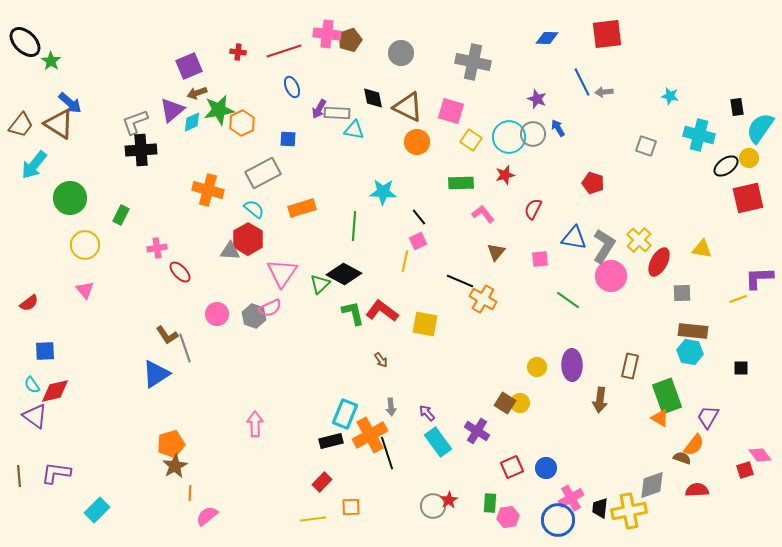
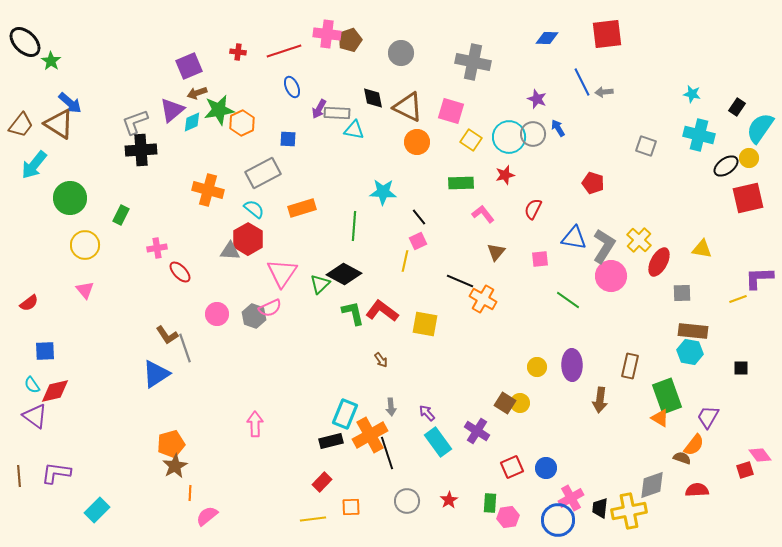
cyan star at (670, 96): moved 22 px right, 2 px up
black rectangle at (737, 107): rotated 42 degrees clockwise
gray circle at (433, 506): moved 26 px left, 5 px up
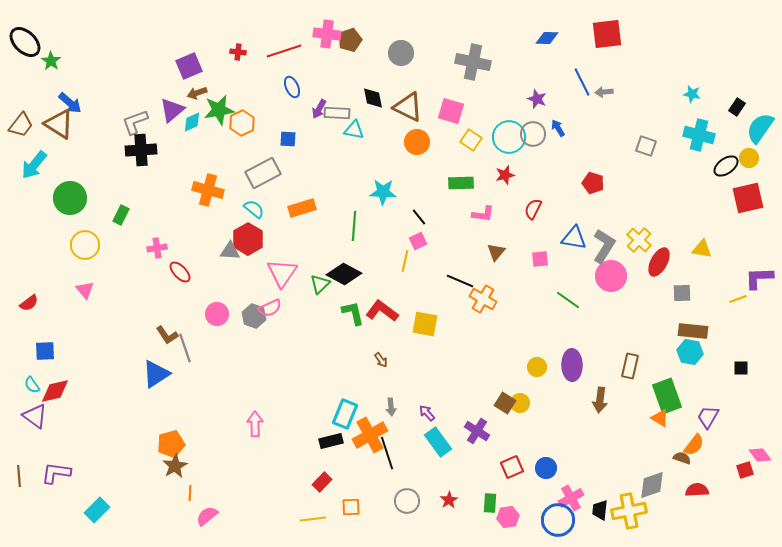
pink L-shape at (483, 214): rotated 135 degrees clockwise
black trapezoid at (600, 508): moved 2 px down
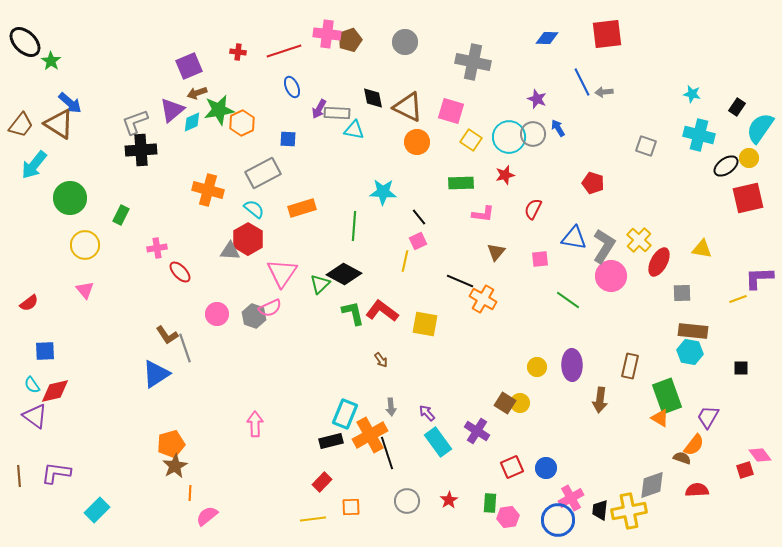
gray circle at (401, 53): moved 4 px right, 11 px up
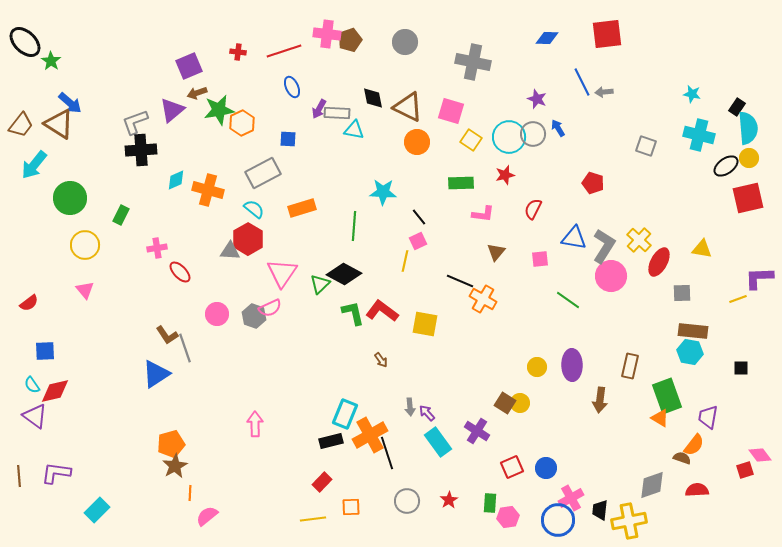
cyan diamond at (192, 122): moved 16 px left, 58 px down
cyan semicircle at (760, 128): moved 12 px left; rotated 140 degrees clockwise
gray arrow at (391, 407): moved 19 px right
purple trapezoid at (708, 417): rotated 20 degrees counterclockwise
yellow cross at (629, 511): moved 10 px down
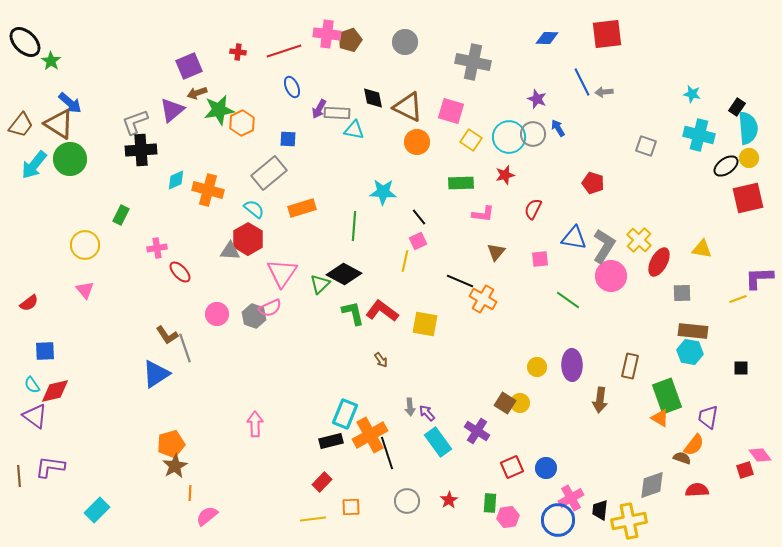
gray rectangle at (263, 173): moved 6 px right; rotated 12 degrees counterclockwise
green circle at (70, 198): moved 39 px up
purple L-shape at (56, 473): moved 6 px left, 6 px up
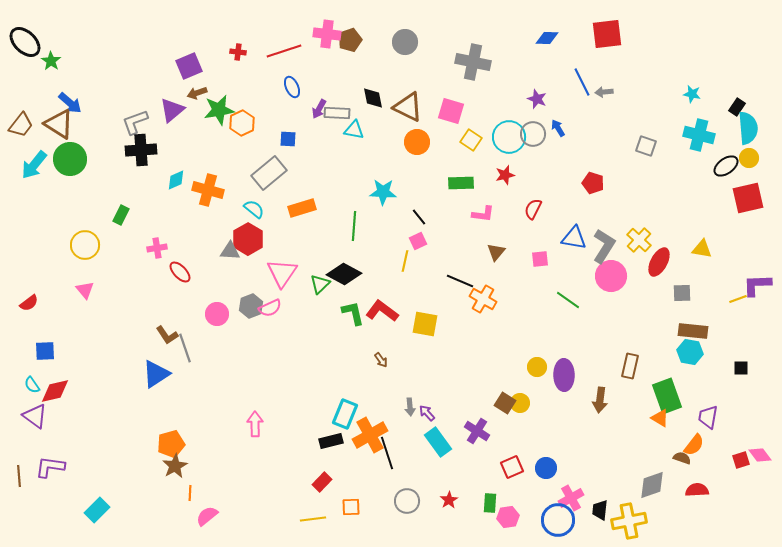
purple L-shape at (759, 278): moved 2 px left, 7 px down
gray hexagon at (254, 316): moved 3 px left, 10 px up; rotated 20 degrees clockwise
purple ellipse at (572, 365): moved 8 px left, 10 px down
red square at (745, 470): moved 4 px left, 10 px up
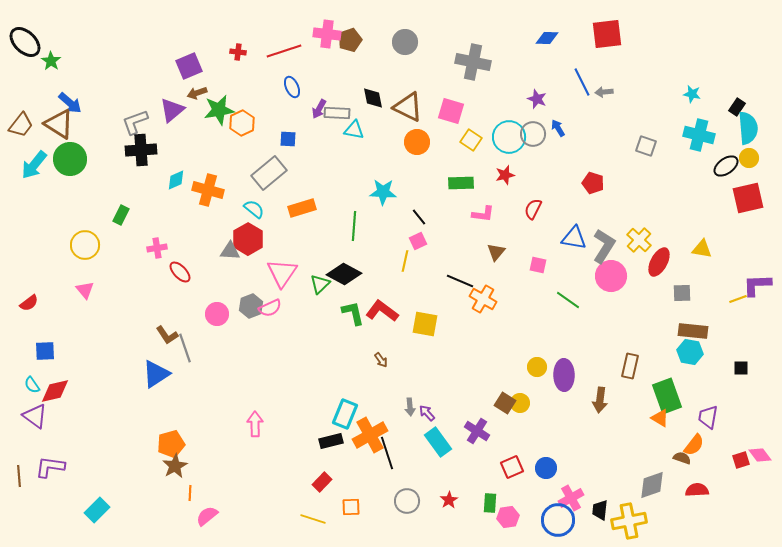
pink square at (540, 259): moved 2 px left, 6 px down; rotated 18 degrees clockwise
yellow line at (313, 519): rotated 25 degrees clockwise
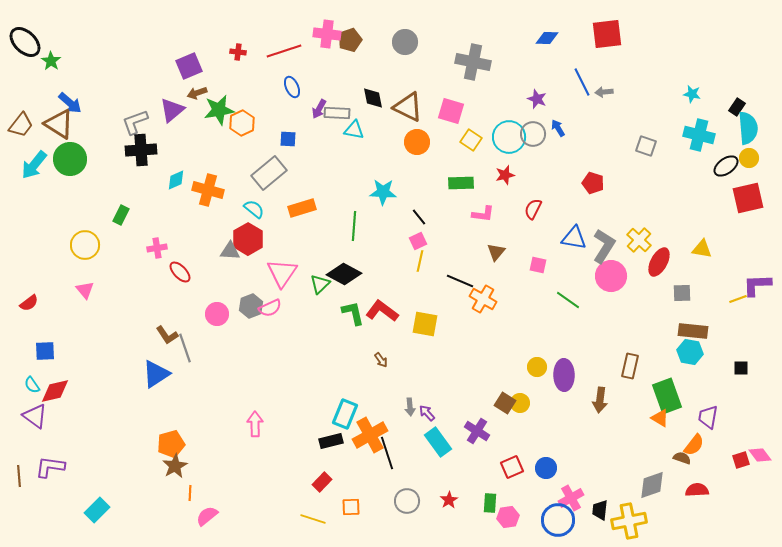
yellow line at (405, 261): moved 15 px right
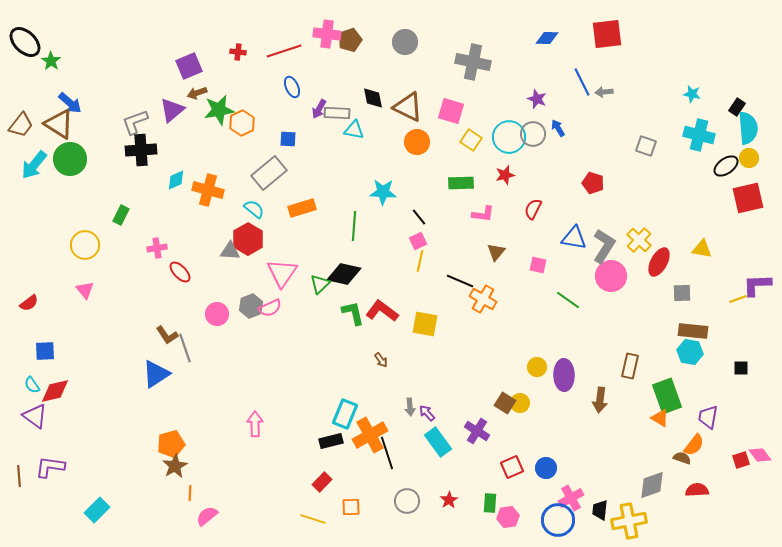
black diamond at (344, 274): rotated 16 degrees counterclockwise
